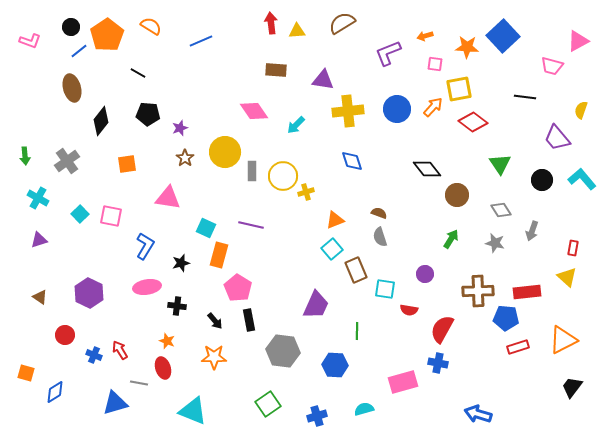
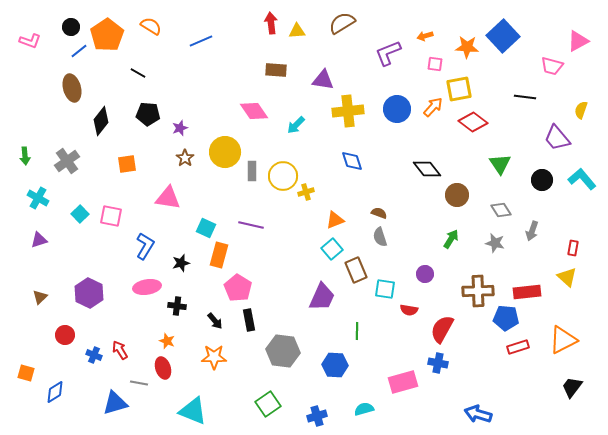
brown triangle at (40, 297): rotated 42 degrees clockwise
purple trapezoid at (316, 305): moved 6 px right, 8 px up
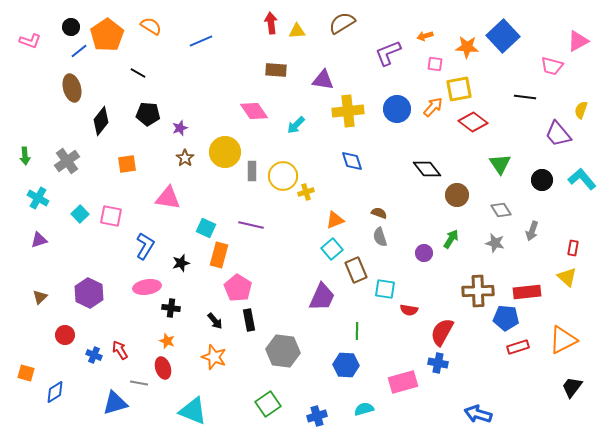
purple trapezoid at (557, 138): moved 1 px right, 4 px up
purple circle at (425, 274): moved 1 px left, 21 px up
black cross at (177, 306): moved 6 px left, 2 px down
red semicircle at (442, 329): moved 3 px down
orange star at (214, 357): rotated 20 degrees clockwise
blue hexagon at (335, 365): moved 11 px right
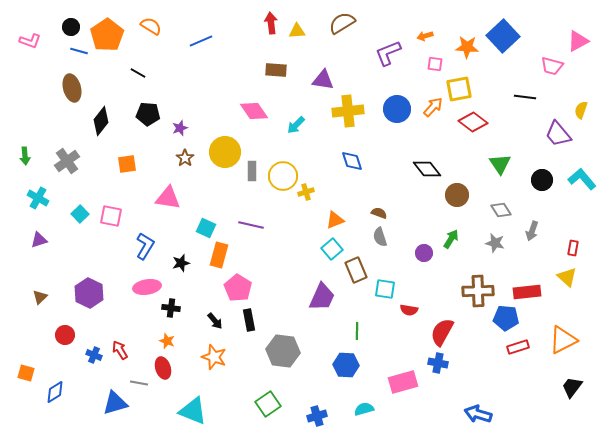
blue line at (79, 51): rotated 54 degrees clockwise
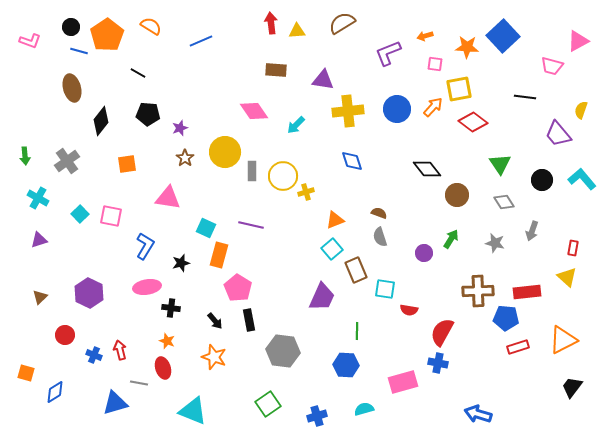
gray diamond at (501, 210): moved 3 px right, 8 px up
red arrow at (120, 350): rotated 18 degrees clockwise
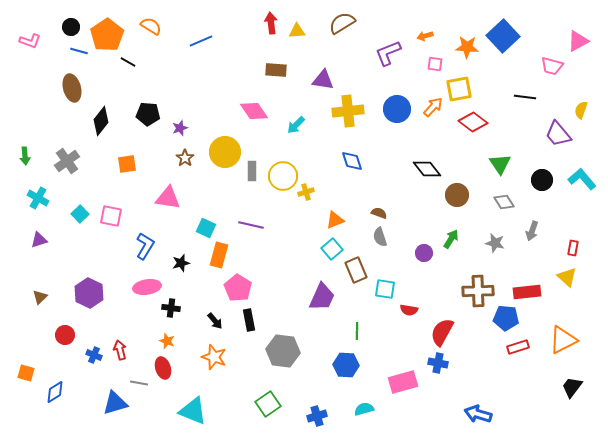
black line at (138, 73): moved 10 px left, 11 px up
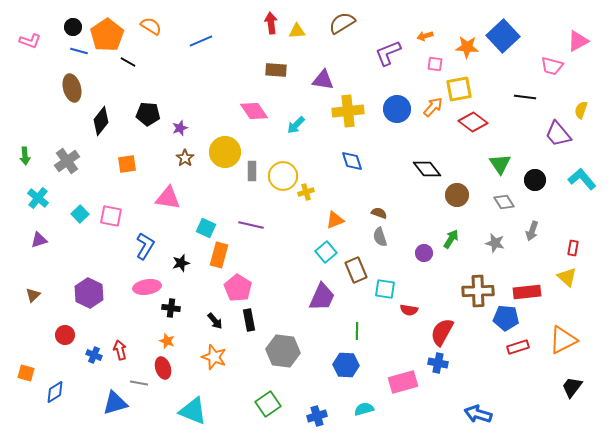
black circle at (71, 27): moved 2 px right
black circle at (542, 180): moved 7 px left
cyan cross at (38, 198): rotated 10 degrees clockwise
cyan square at (332, 249): moved 6 px left, 3 px down
brown triangle at (40, 297): moved 7 px left, 2 px up
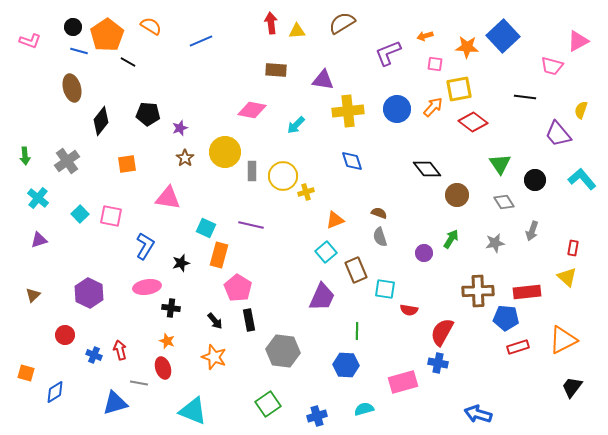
pink diamond at (254, 111): moved 2 px left, 1 px up; rotated 44 degrees counterclockwise
gray star at (495, 243): rotated 24 degrees counterclockwise
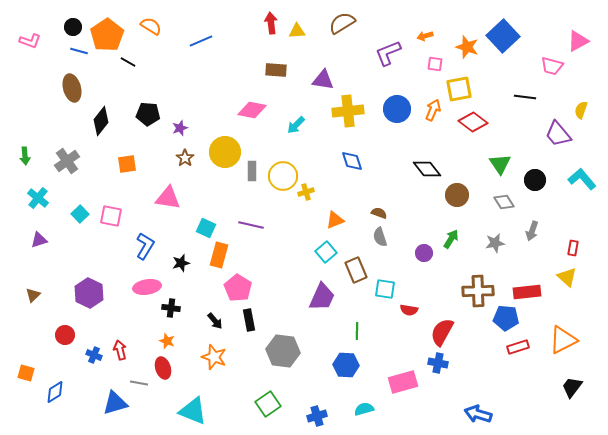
orange star at (467, 47): rotated 15 degrees clockwise
orange arrow at (433, 107): moved 3 px down; rotated 20 degrees counterclockwise
